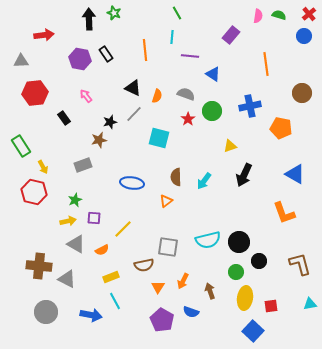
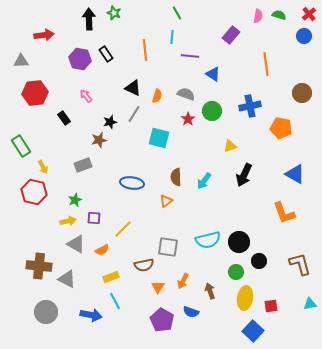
gray line at (134, 114): rotated 12 degrees counterclockwise
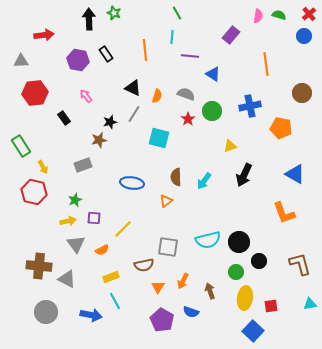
purple hexagon at (80, 59): moved 2 px left, 1 px down
gray triangle at (76, 244): rotated 24 degrees clockwise
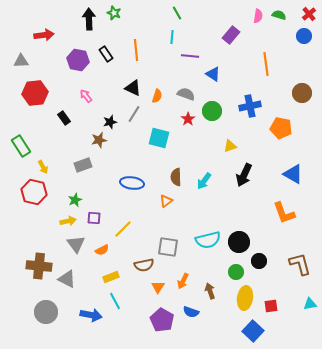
orange line at (145, 50): moved 9 px left
blue triangle at (295, 174): moved 2 px left
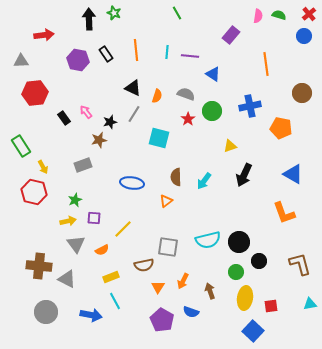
cyan line at (172, 37): moved 5 px left, 15 px down
pink arrow at (86, 96): moved 16 px down
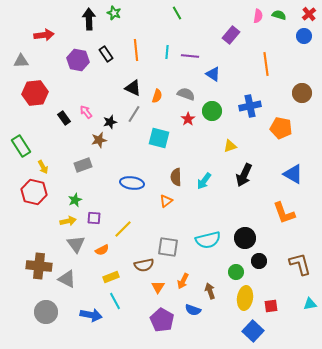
black circle at (239, 242): moved 6 px right, 4 px up
blue semicircle at (191, 312): moved 2 px right, 2 px up
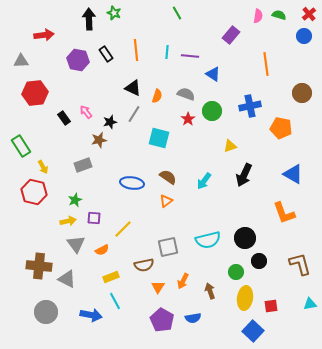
brown semicircle at (176, 177): moved 8 px left; rotated 126 degrees clockwise
gray square at (168, 247): rotated 20 degrees counterclockwise
blue semicircle at (193, 310): moved 8 px down; rotated 28 degrees counterclockwise
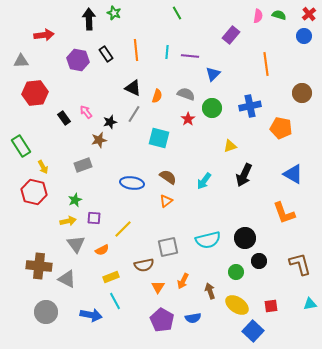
blue triangle at (213, 74): rotated 42 degrees clockwise
green circle at (212, 111): moved 3 px up
yellow ellipse at (245, 298): moved 8 px left, 7 px down; rotated 65 degrees counterclockwise
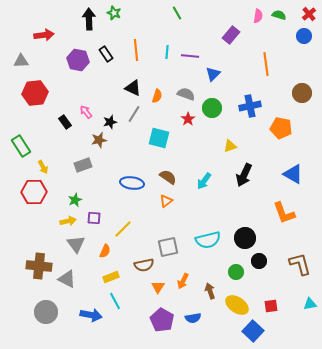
black rectangle at (64, 118): moved 1 px right, 4 px down
red hexagon at (34, 192): rotated 15 degrees counterclockwise
orange semicircle at (102, 250): moved 3 px right, 1 px down; rotated 40 degrees counterclockwise
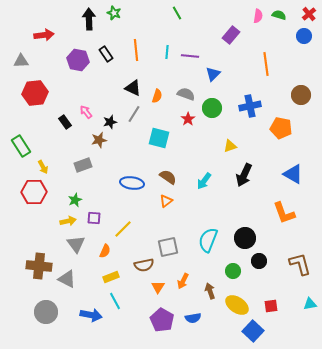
brown circle at (302, 93): moved 1 px left, 2 px down
cyan semicircle at (208, 240): rotated 125 degrees clockwise
green circle at (236, 272): moved 3 px left, 1 px up
